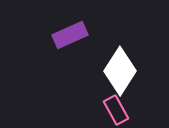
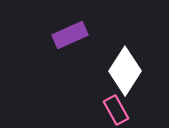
white diamond: moved 5 px right
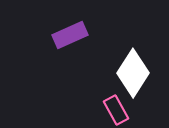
white diamond: moved 8 px right, 2 px down
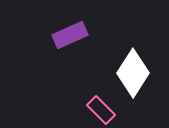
pink rectangle: moved 15 px left; rotated 16 degrees counterclockwise
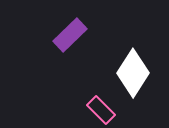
purple rectangle: rotated 20 degrees counterclockwise
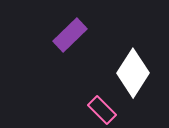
pink rectangle: moved 1 px right
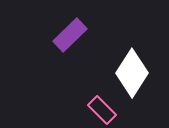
white diamond: moved 1 px left
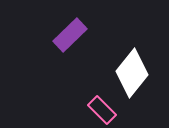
white diamond: rotated 6 degrees clockwise
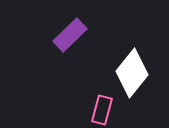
pink rectangle: rotated 60 degrees clockwise
